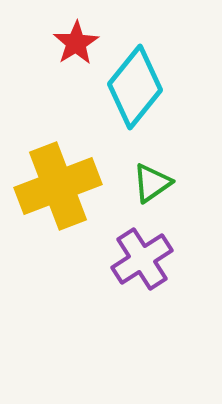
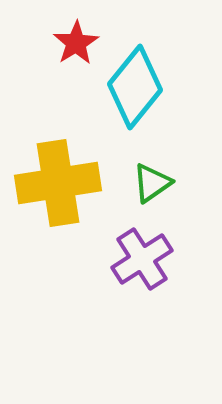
yellow cross: moved 3 px up; rotated 12 degrees clockwise
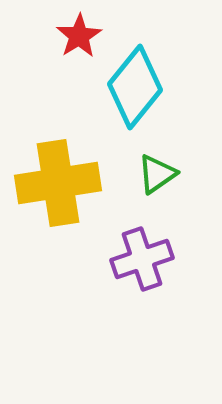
red star: moved 3 px right, 7 px up
green triangle: moved 5 px right, 9 px up
purple cross: rotated 14 degrees clockwise
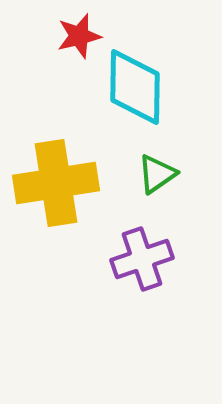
red star: rotated 18 degrees clockwise
cyan diamond: rotated 38 degrees counterclockwise
yellow cross: moved 2 px left
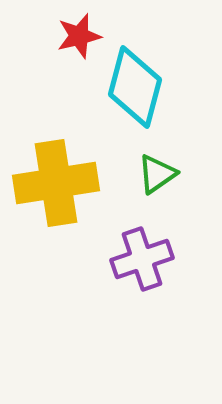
cyan diamond: rotated 14 degrees clockwise
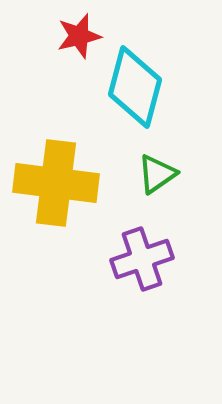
yellow cross: rotated 16 degrees clockwise
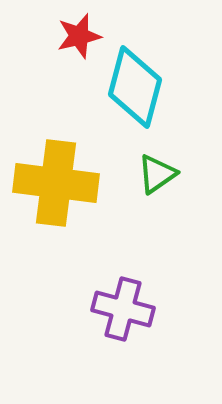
purple cross: moved 19 px left, 50 px down; rotated 34 degrees clockwise
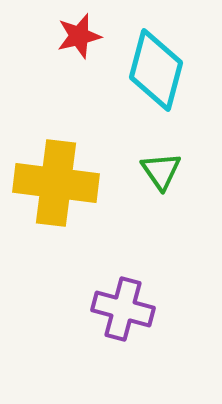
cyan diamond: moved 21 px right, 17 px up
green triangle: moved 4 px right, 3 px up; rotated 30 degrees counterclockwise
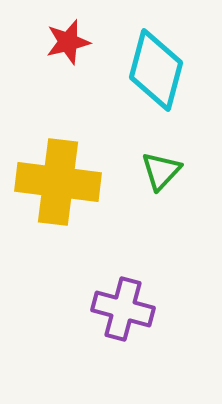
red star: moved 11 px left, 6 px down
green triangle: rotated 18 degrees clockwise
yellow cross: moved 2 px right, 1 px up
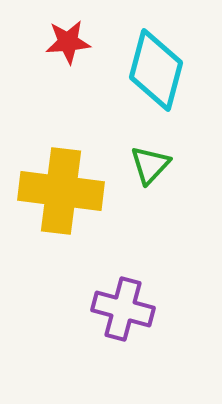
red star: rotated 9 degrees clockwise
green triangle: moved 11 px left, 6 px up
yellow cross: moved 3 px right, 9 px down
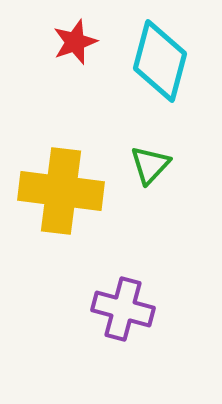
red star: moved 7 px right; rotated 15 degrees counterclockwise
cyan diamond: moved 4 px right, 9 px up
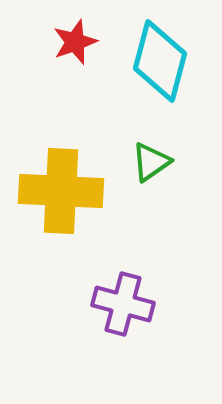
green triangle: moved 1 px right, 3 px up; rotated 12 degrees clockwise
yellow cross: rotated 4 degrees counterclockwise
purple cross: moved 5 px up
